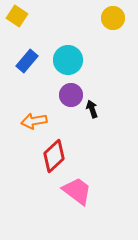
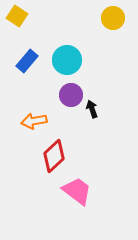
cyan circle: moved 1 px left
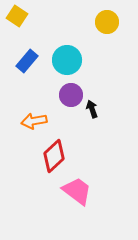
yellow circle: moved 6 px left, 4 px down
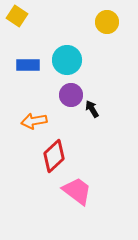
blue rectangle: moved 1 px right, 4 px down; rotated 50 degrees clockwise
black arrow: rotated 12 degrees counterclockwise
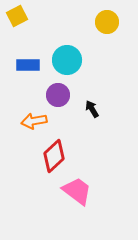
yellow square: rotated 30 degrees clockwise
purple circle: moved 13 px left
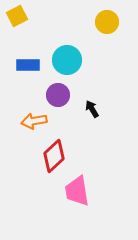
pink trapezoid: rotated 136 degrees counterclockwise
